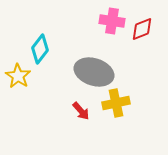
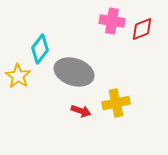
gray ellipse: moved 20 px left
red arrow: rotated 30 degrees counterclockwise
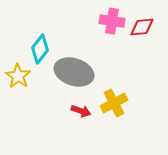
red diamond: moved 2 px up; rotated 15 degrees clockwise
yellow cross: moved 2 px left; rotated 16 degrees counterclockwise
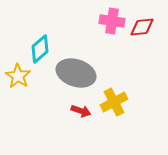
cyan diamond: rotated 12 degrees clockwise
gray ellipse: moved 2 px right, 1 px down
yellow cross: moved 1 px up
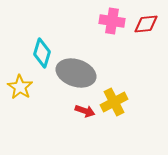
red diamond: moved 4 px right, 3 px up
cyan diamond: moved 2 px right, 4 px down; rotated 32 degrees counterclockwise
yellow star: moved 2 px right, 11 px down
red arrow: moved 4 px right
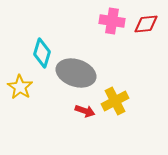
yellow cross: moved 1 px right, 1 px up
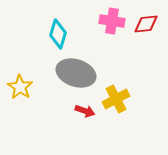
cyan diamond: moved 16 px right, 19 px up
yellow cross: moved 1 px right, 2 px up
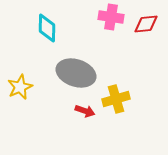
pink cross: moved 1 px left, 4 px up
cyan diamond: moved 11 px left, 6 px up; rotated 16 degrees counterclockwise
yellow star: rotated 15 degrees clockwise
yellow cross: rotated 12 degrees clockwise
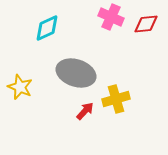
pink cross: rotated 15 degrees clockwise
cyan diamond: rotated 64 degrees clockwise
yellow star: rotated 25 degrees counterclockwise
red arrow: rotated 66 degrees counterclockwise
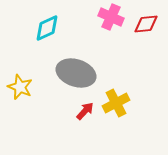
yellow cross: moved 4 px down; rotated 12 degrees counterclockwise
